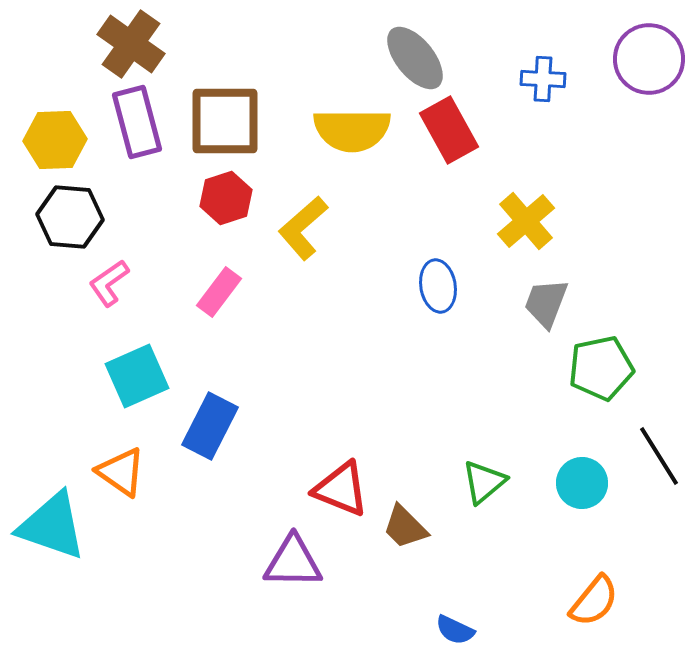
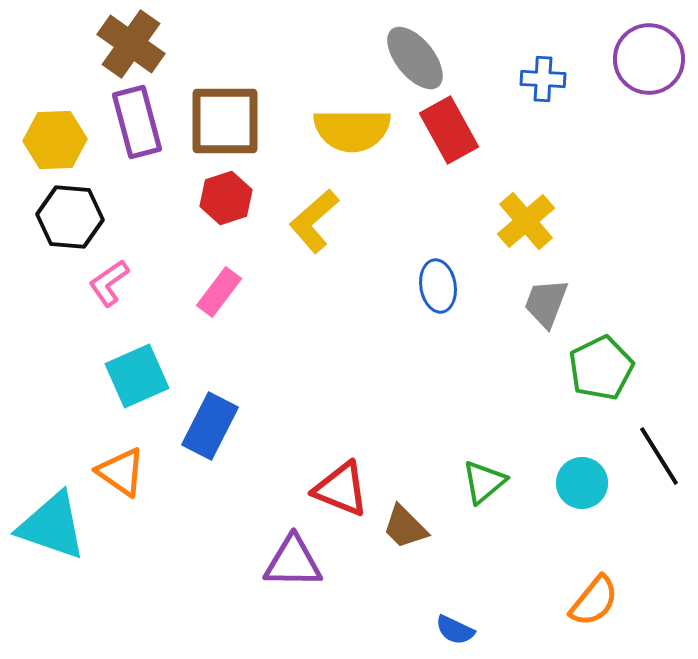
yellow L-shape: moved 11 px right, 7 px up
green pentagon: rotated 14 degrees counterclockwise
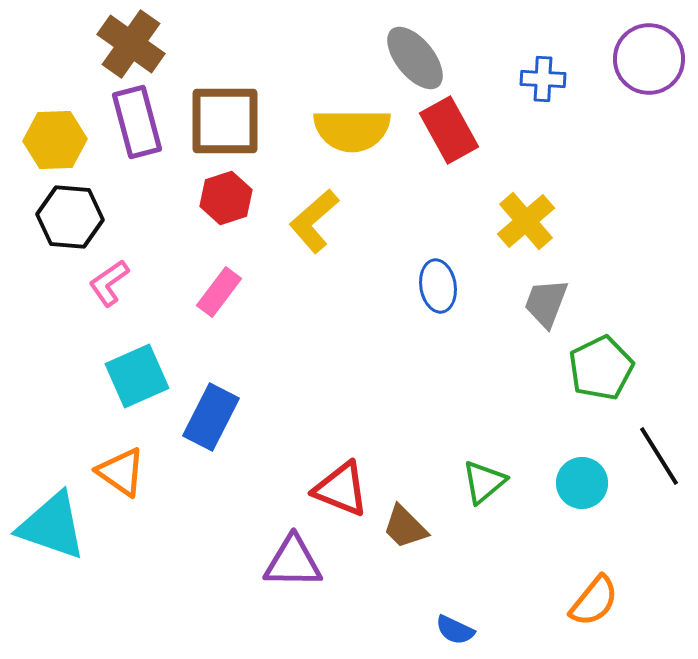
blue rectangle: moved 1 px right, 9 px up
